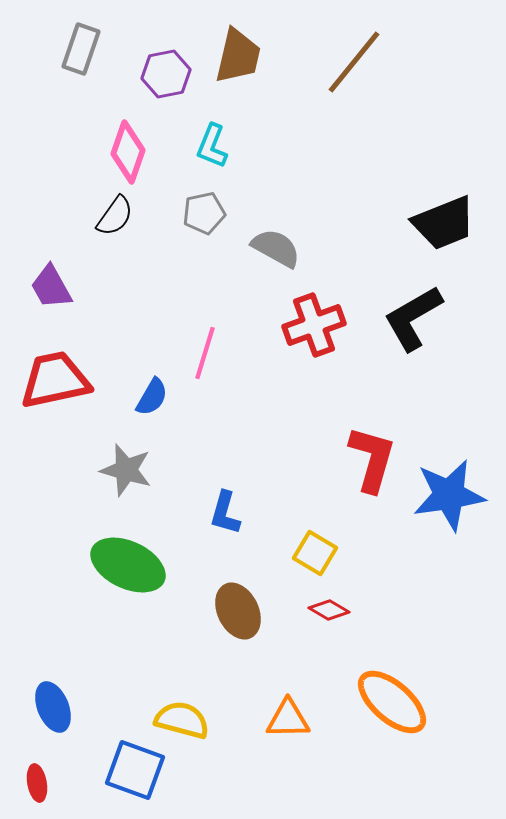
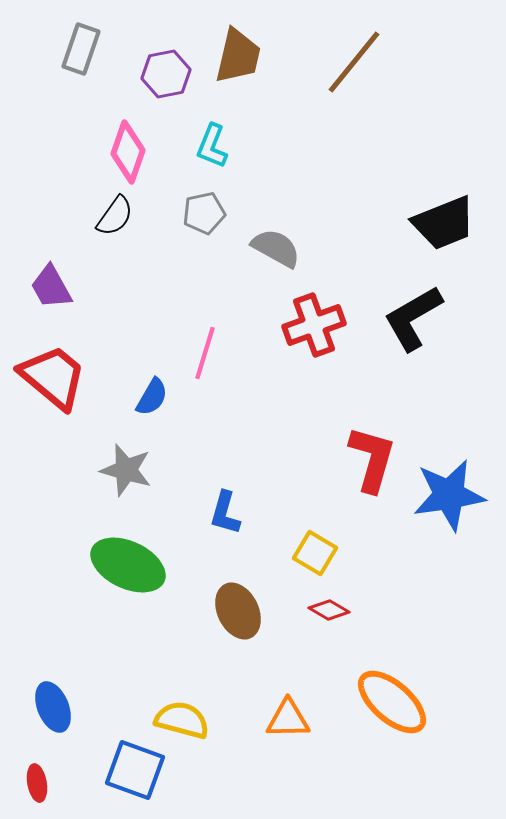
red trapezoid: moved 2 px left, 3 px up; rotated 52 degrees clockwise
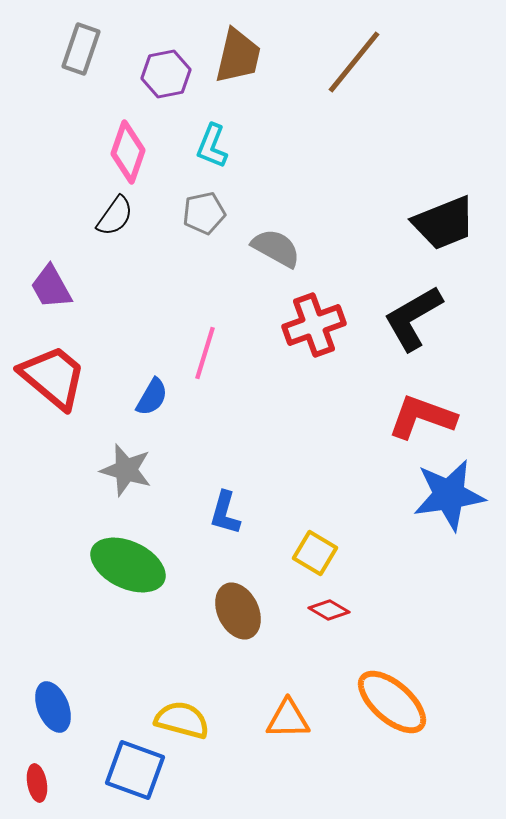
red L-shape: moved 50 px right, 42 px up; rotated 86 degrees counterclockwise
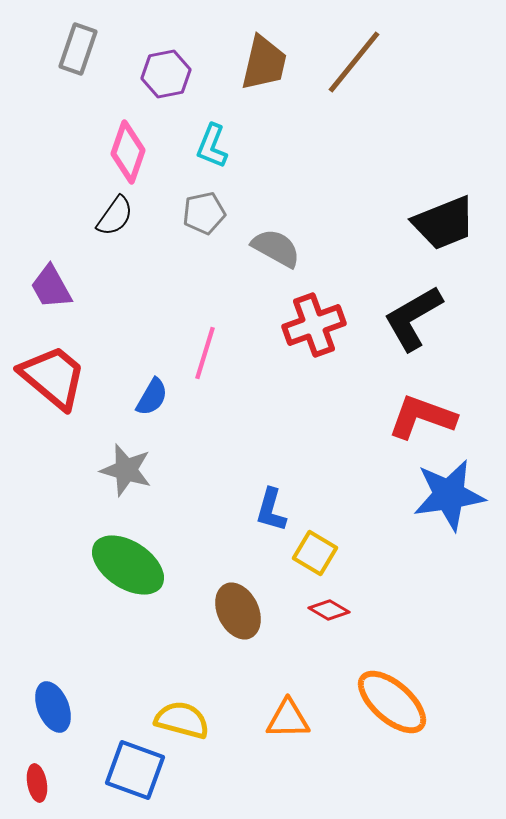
gray rectangle: moved 3 px left
brown trapezoid: moved 26 px right, 7 px down
blue L-shape: moved 46 px right, 3 px up
green ellipse: rotated 8 degrees clockwise
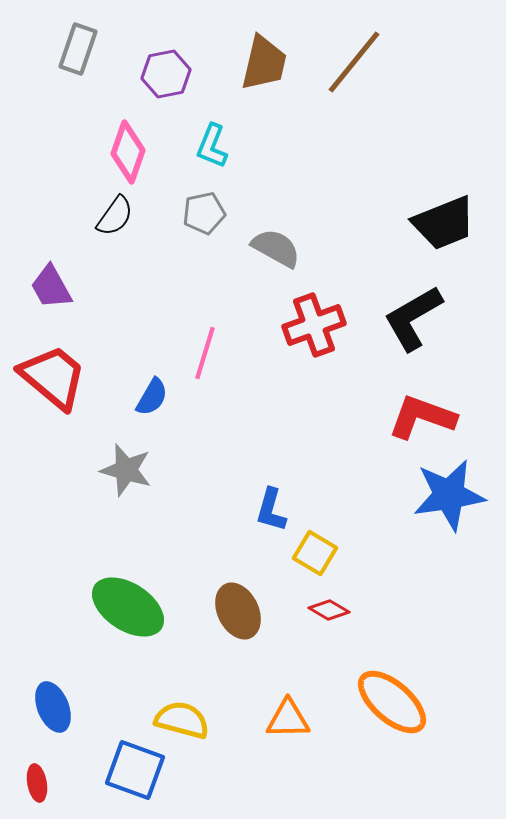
green ellipse: moved 42 px down
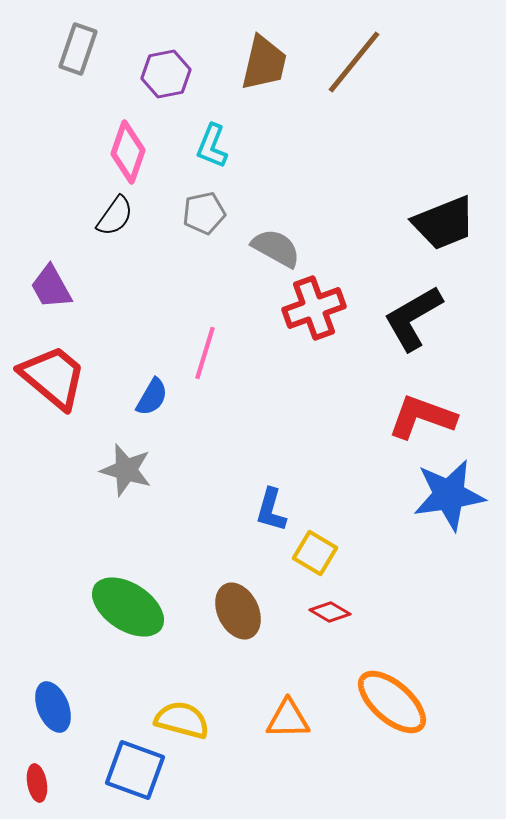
red cross: moved 17 px up
red diamond: moved 1 px right, 2 px down
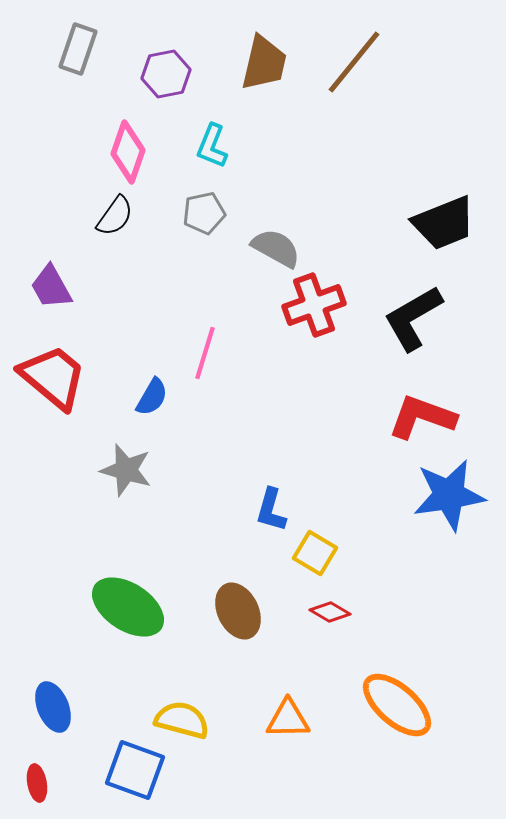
red cross: moved 3 px up
orange ellipse: moved 5 px right, 3 px down
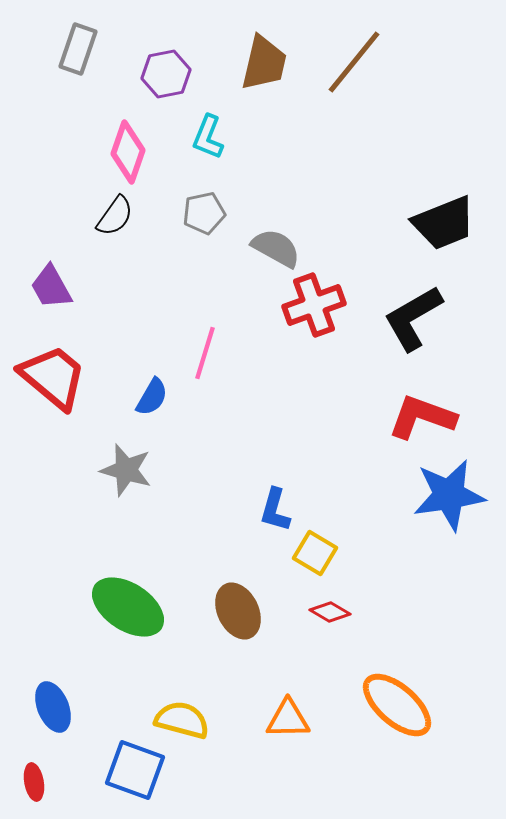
cyan L-shape: moved 4 px left, 9 px up
blue L-shape: moved 4 px right
red ellipse: moved 3 px left, 1 px up
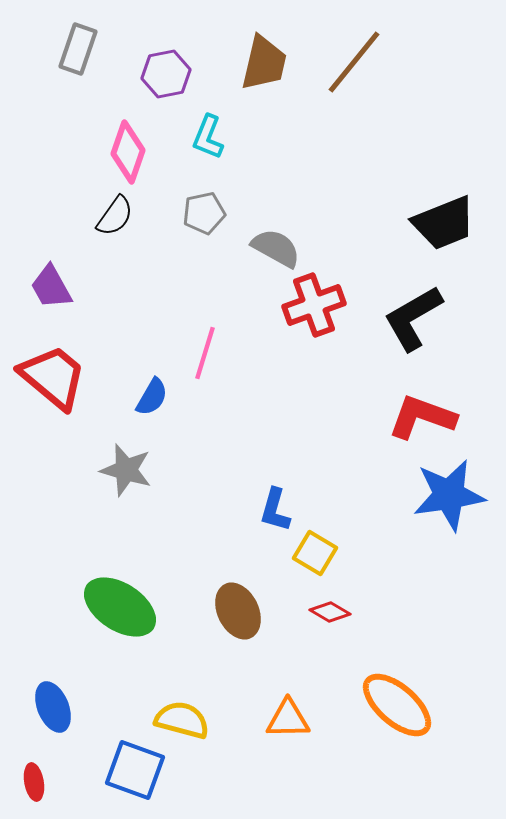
green ellipse: moved 8 px left
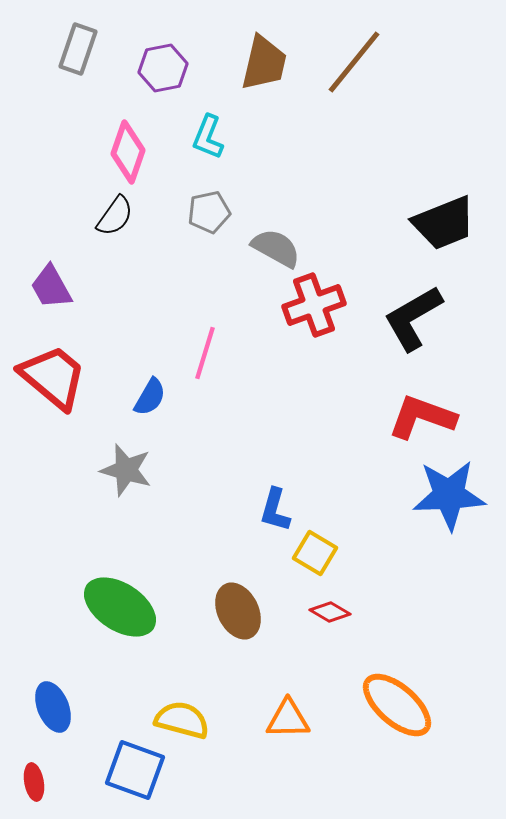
purple hexagon: moved 3 px left, 6 px up
gray pentagon: moved 5 px right, 1 px up
blue semicircle: moved 2 px left
blue star: rotated 6 degrees clockwise
